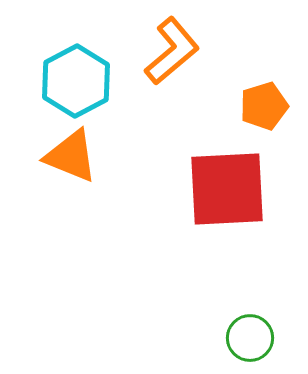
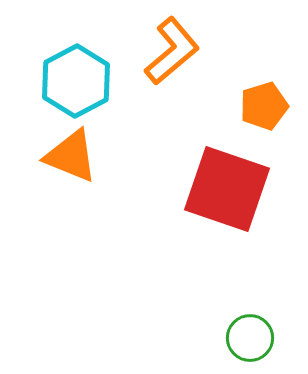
red square: rotated 22 degrees clockwise
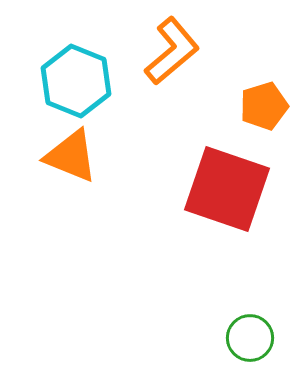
cyan hexagon: rotated 10 degrees counterclockwise
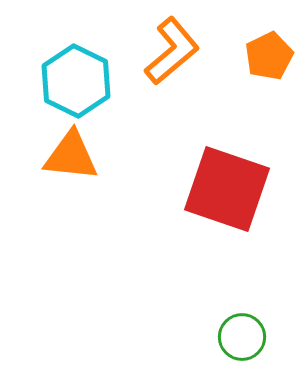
cyan hexagon: rotated 4 degrees clockwise
orange pentagon: moved 5 px right, 50 px up; rotated 9 degrees counterclockwise
orange triangle: rotated 16 degrees counterclockwise
green circle: moved 8 px left, 1 px up
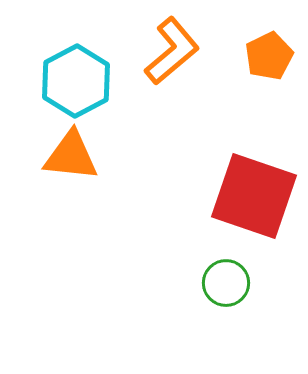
cyan hexagon: rotated 6 degrees clockwise
red square: moved 27 px right, 7 px down
green circle: moved 16 px left, 54 px up
